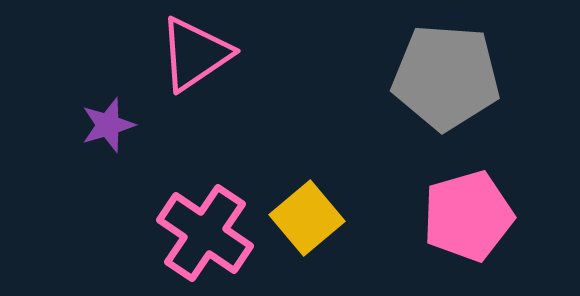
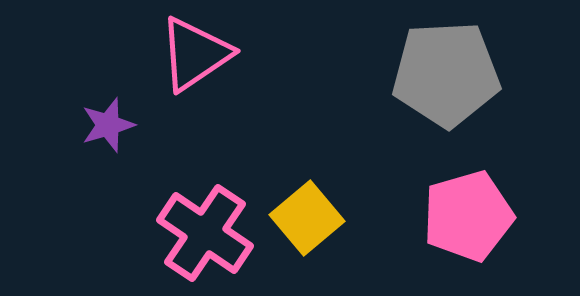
gray pentagon: moved 3 px up; rotated 7 degrees counterclockwise
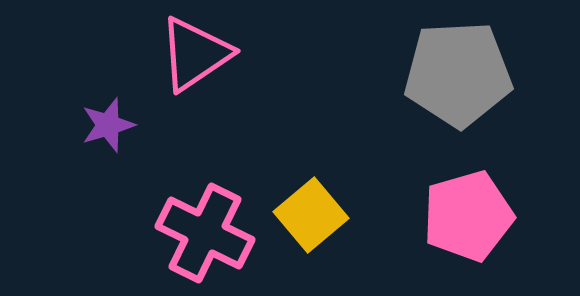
gray pentagon: moved 12 px right
yellow square: moved 4 px right, 3 px up
pink cross: rotated 8 degrees counterclockwise
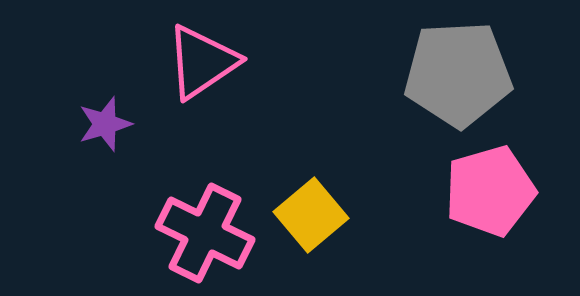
pink triangle: moved 7 px right, 8 px down
purple star: moved 3 px left, 1 px up
pink pentagon: moved 22 px right, 25 px up
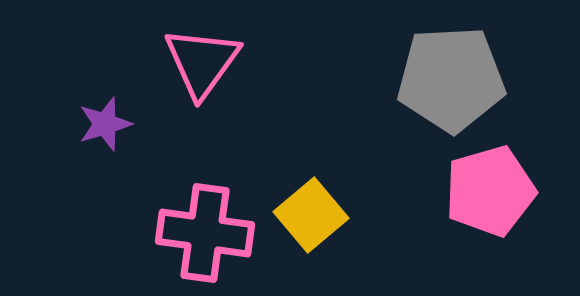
pink triangle: rotated 20 degrees counterclockwise
gray pentagon: moved 7 px left, 5 px down
pink cross: rotated 18 degrees counterclockwise
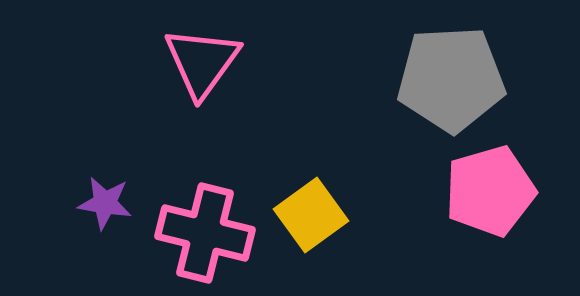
purple star: moved 79 px down; rotated 26 degrees clockwise
yellow square: rotated 4 degrees clockwise
pink cross: rotated 6 degrees clockwise
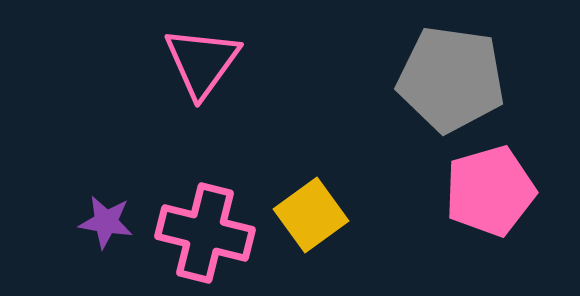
gray pentagon: rotated 11 degrees clockwise
purple star: moved 1 px right, 19 px down
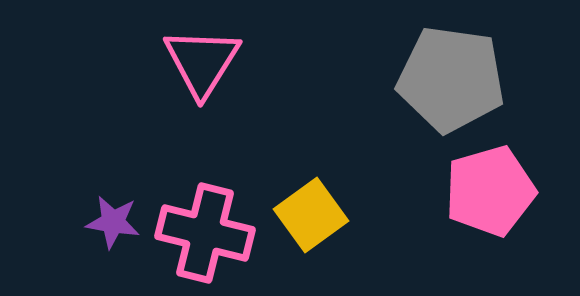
pink triangle: rotated 4 degrees counterclockwise
purple star: moved 7 px right
